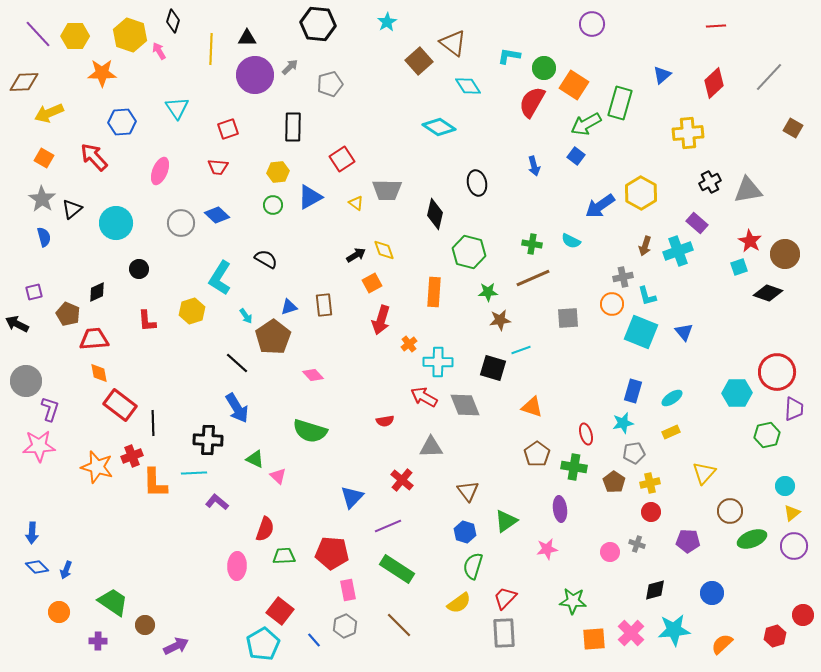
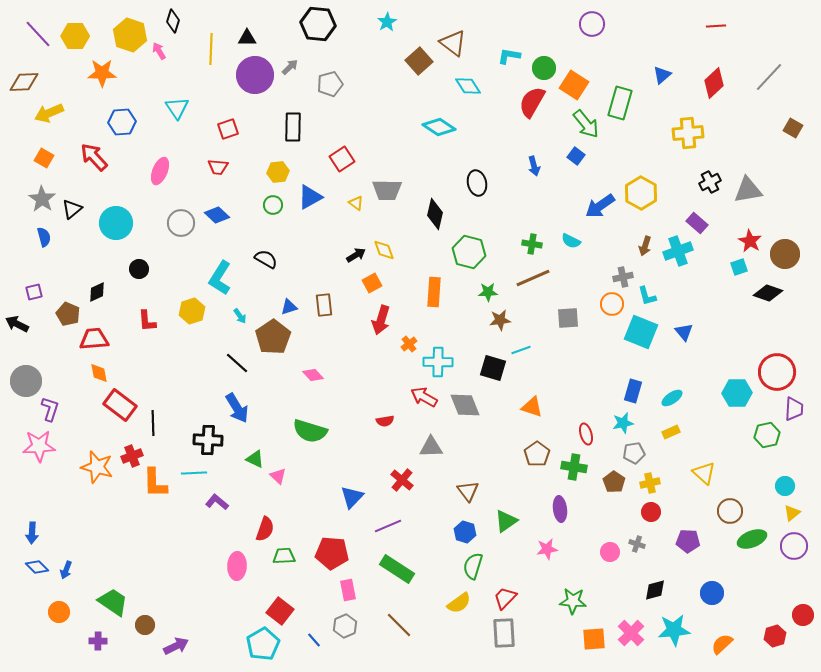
green arrow at (586, 124): rotated 100 degrees counterclockwise
cyan arrow at (246, 316): moved 6 px left
yellow triangle at (704, 473): rotated 30 degrees counterclockwise
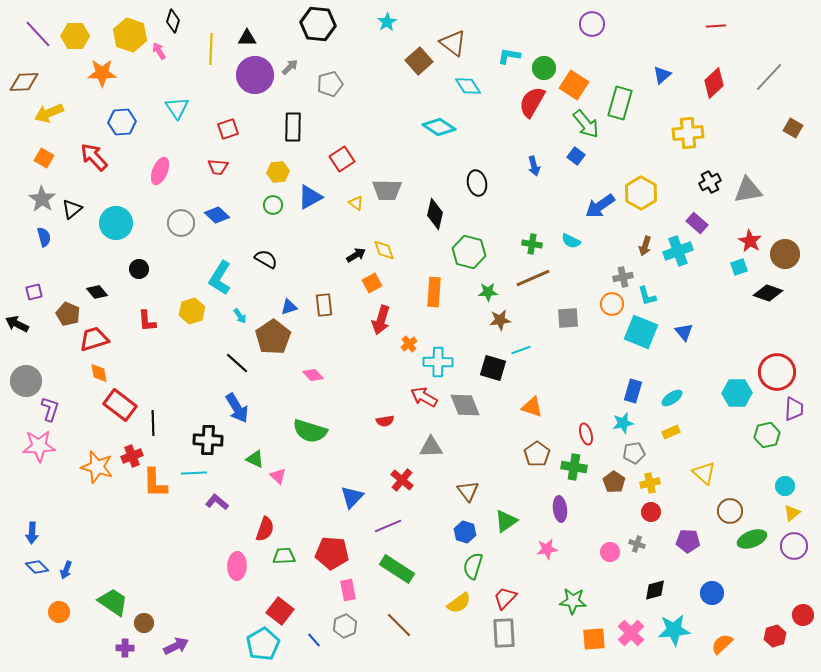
black diamond at (97, 292): rotated 75 degrees clockwise
red trapezoid at (94, 339): rotated 12 degrees counterclockwise
brown circle at (145, 625): moved 1 px left, 2 px up
purple cross at (98, 641): moved 27 px right, 7 px down
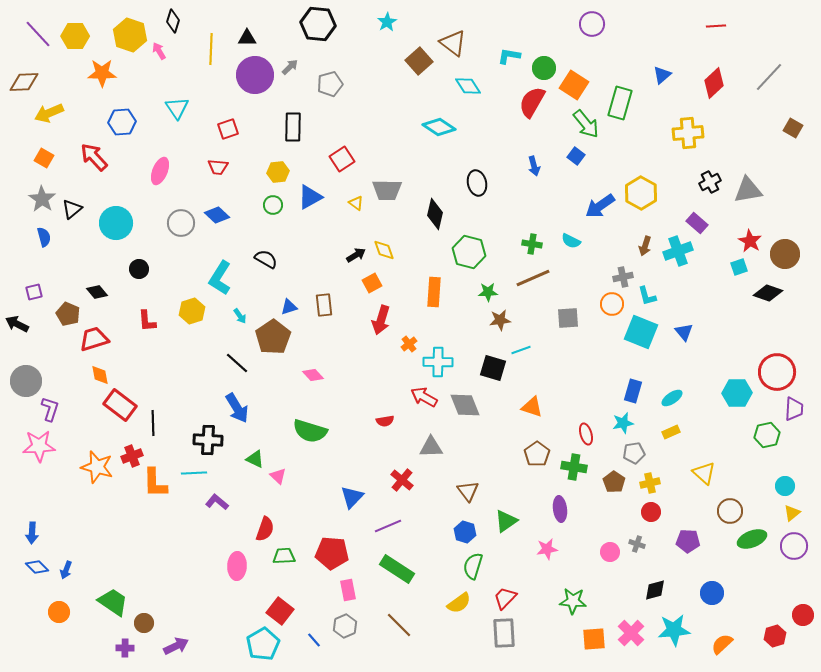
orange diamond at (99, 373): moved 1 px right, 2 px down
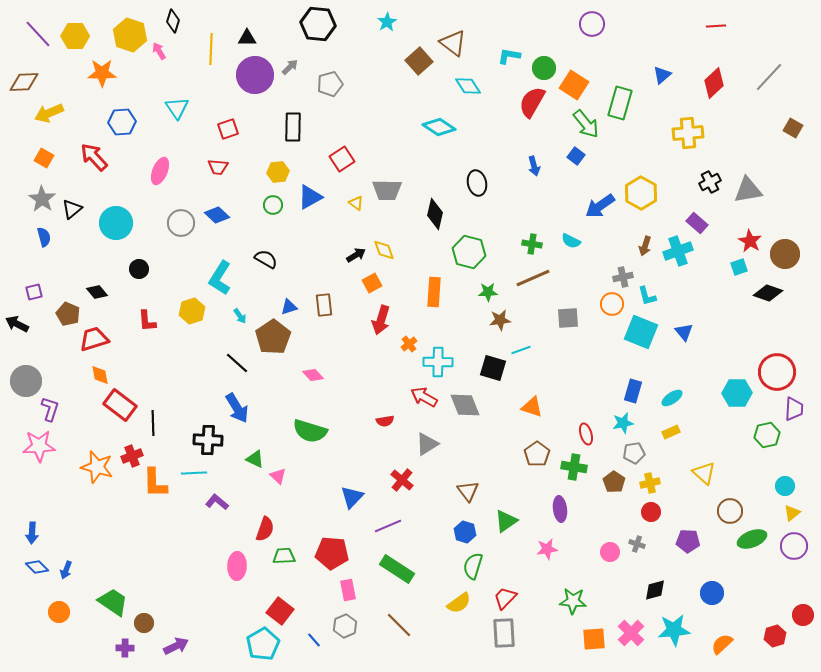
gray triangle at (431, 447): moved 4 px left, 3 px up; rotated 30 degrees counterclockwise
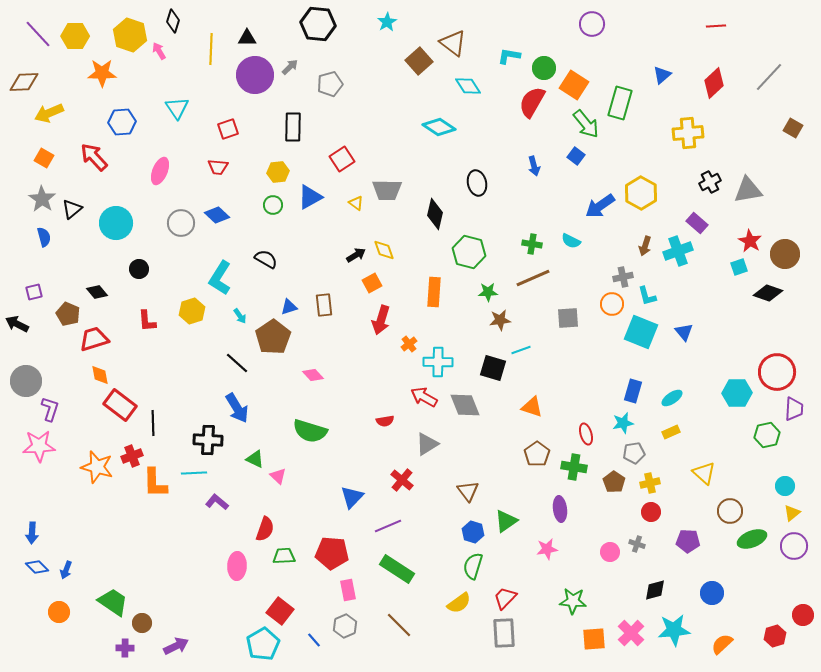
blue hexagon at (465, 532): moved 8 px right
brown circle at (144, 623): moved 2 px left
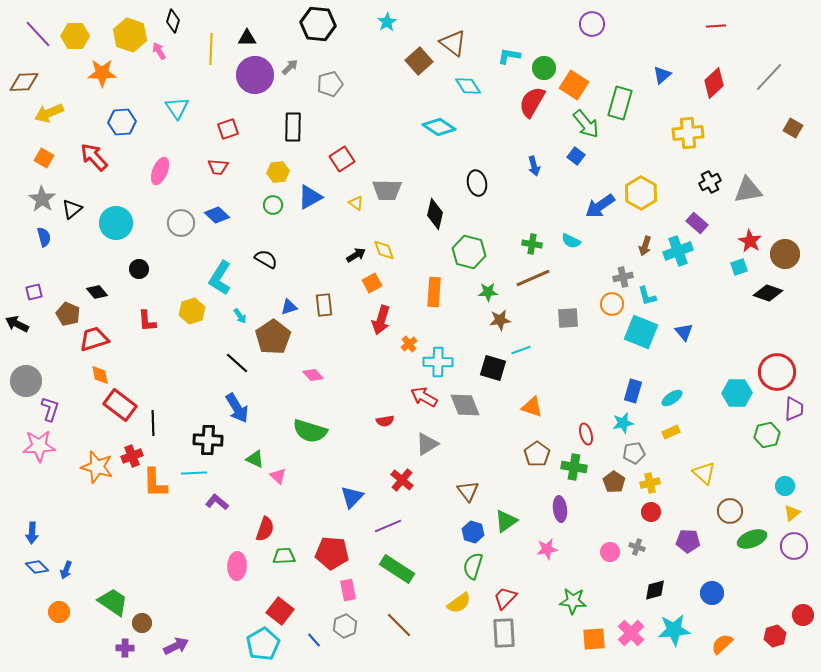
gray cross at (637, 544): moved 3 px down
